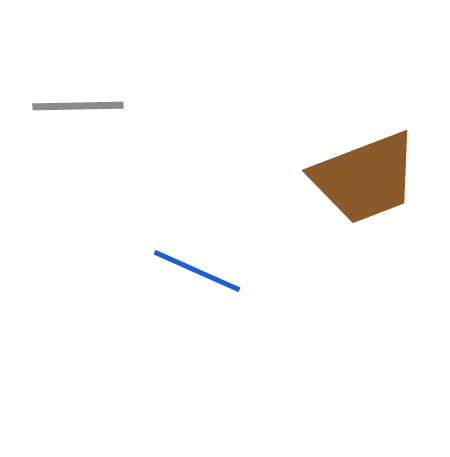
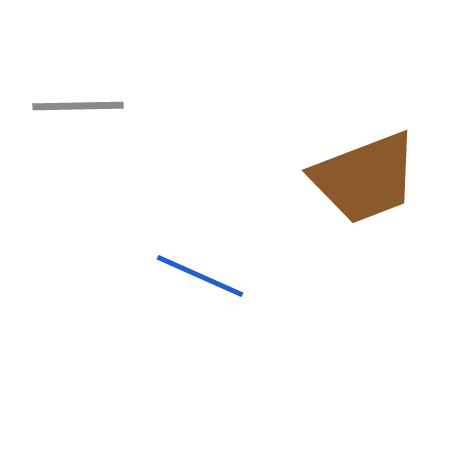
blue line: moved 3 px right, 5 px down
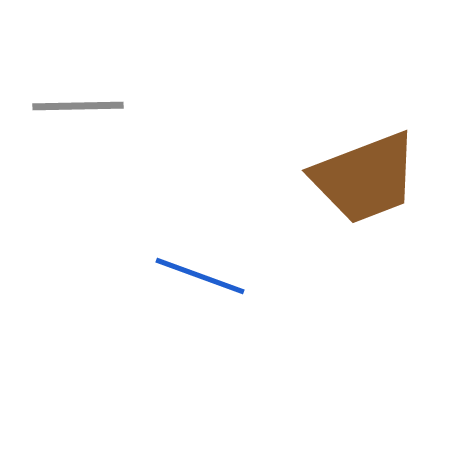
blue line: rotated 4 degrees counterclockwise
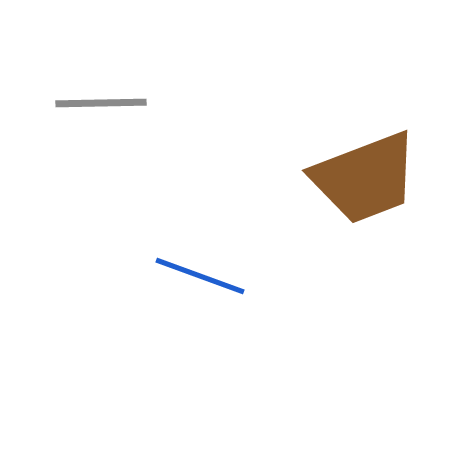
gray line: moved 23 px right, 3 px up
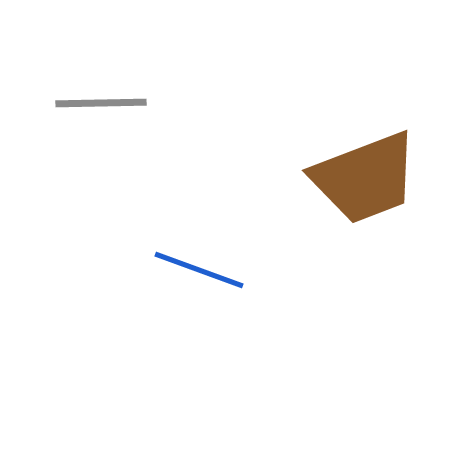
blue line: moved 1 px left, 6 px up
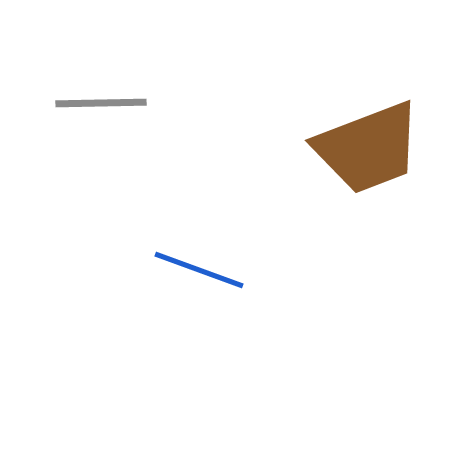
brown trapezoid: moved 3 px right, 30 px up
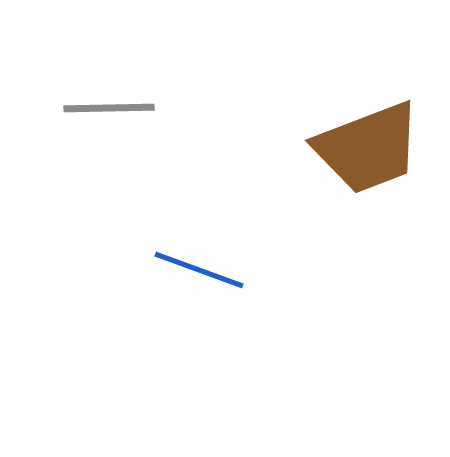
gray line: moved 8 px right, 5 px down
